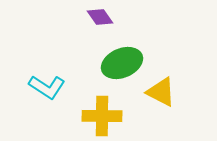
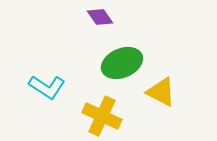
yellow cross: rotated 24 degrees clockwise
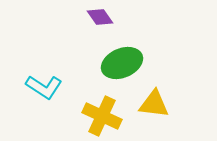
cyan L-shape: moved 3 px left
yellow triangle: moved 7 px left, 12 px down; rotated 20 degrees counterclockwise
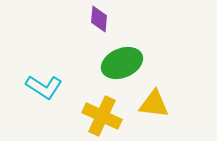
purple diamond: moved 1 px left, 2 px down; rotated 40 degrees clockwise
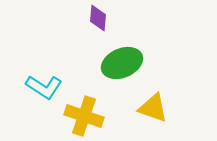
purple diamond: moved 1 px left, 1 px up
yellow triangle: moved 1 px left, 4 px down; rotated 12 degrees clockwise
yellow cross: moved 18 px left; rotated 6 degrees counterclockwise
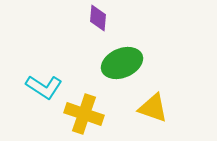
yellow cross: moved 2 px up
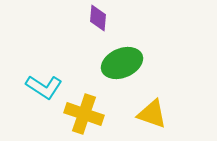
yellow triangle: moved 1 px left, 6 px down
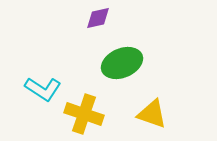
purple diamond: rotated 72 degrees clockwise
cyan L-shape: moved 1 px left, 2 px down
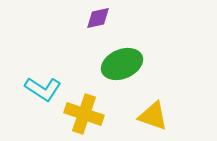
green ellipse: moved 1 px down
yellow triangle: moved 1 px right, 2 px down
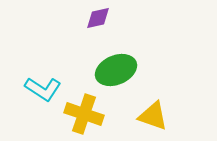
green ellipse: moved 6 px left, 6 px down
